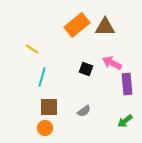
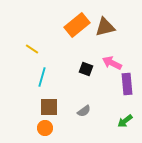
brown triangle: rotated 15 degrees counterclockwise
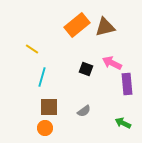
green arrow: moved 2 px left, 2 px down; rotated 63 degrees clockwise
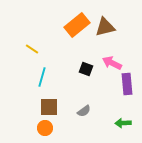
green arrow: rotated 28 degrees counterclockwise
